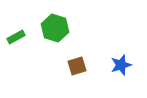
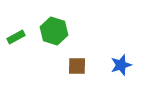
green hexagon: moved 1 px left, 3 px down
brown square: rotated 18 degrees clockwise
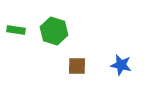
green rectangle: moved 7 px up; rotated 36 degrees clockwise
blue star: rotated 30 degrees clockwise
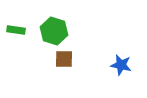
brown square: moved 13 px left, 7 px up
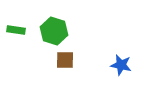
brown square: moved 1 px right, 1 px down
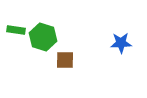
green hexagon: moved 11 px left, 6 px down
blue star: moved 22 px up; rotated 15 degrees counterclockwise
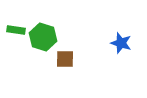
blue star: rotated 20 degrees clockwise
brown square: moved 1 px up
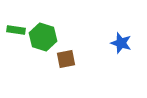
brown square: moved 1 px right; rotated 12 degrees counterclockwise
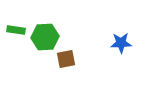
green hexagon: moved 2 px right; rotated 20 degrees counterclockwise
blue star: rotated 20 degrees counterclockwise
